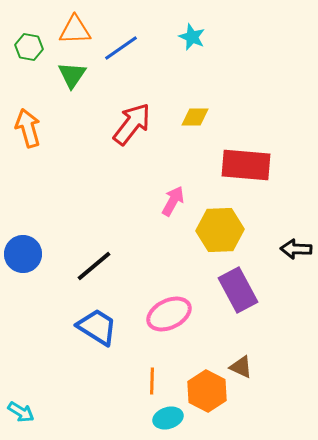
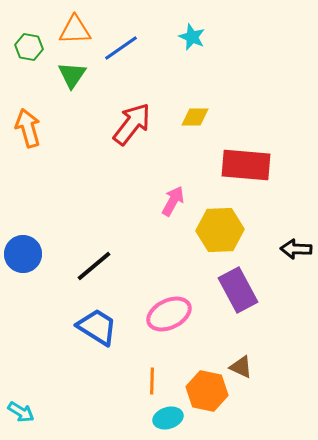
orange hexagon: rotated 15 degrees counterclockwise
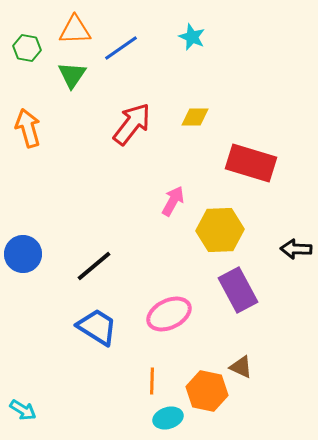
green hexagon: moved 2 px left, 1 px down
red rectangle: moved 5 px right, 2 px up; rotated 12 degrees clockwise
cyan arrow: moved 2 px right, 2 px up
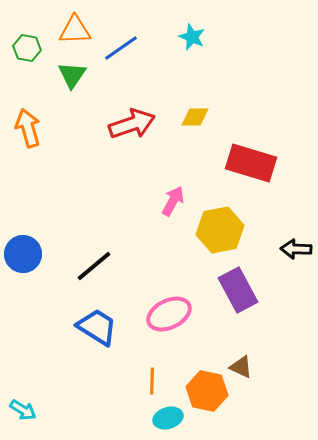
red arrow: rotated 33 degrees clockwise
yellow hexagon: rotated 9 degrees counterclockwise
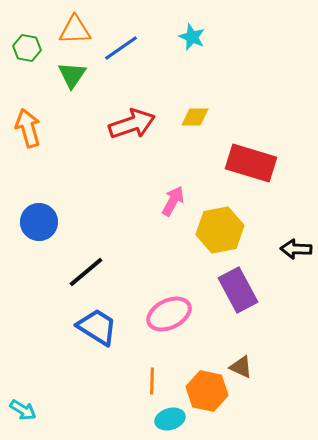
blue circle: moved 16 px right, 32 px up
black line: moved 8 px left, 6 px down
cyan ellipse: moved 2 px right, 1 px down
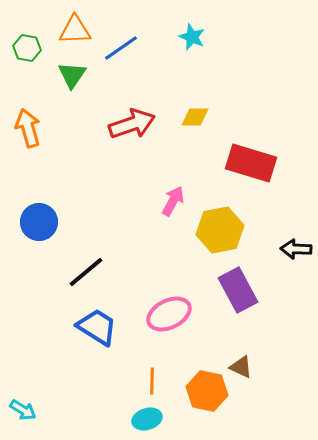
cyan ellipse: moved 23 px left
